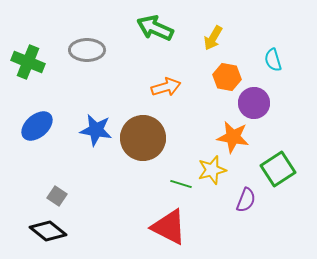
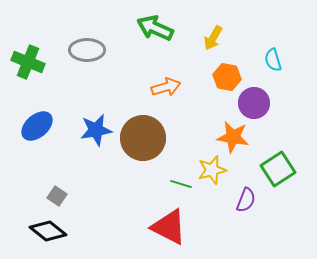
blue star: rotated 20 degrees counterclockwise
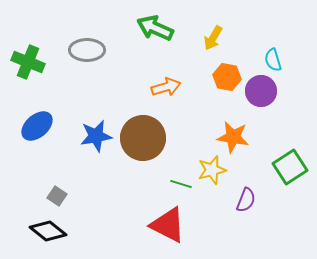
purple circle: moved 7 px right, 12 px up
blue star: moved 6 px down
green square: moved 12 px right, 2 px up
red triangle: moved 1 px left, 2 px up
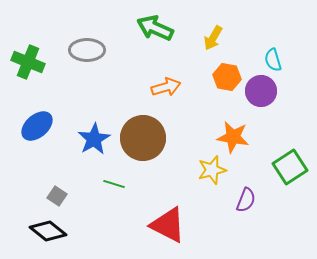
blue star: moved 2 px left, 3 px down; rotated 20 degrees counterclockwise
green line: moved 67 px left
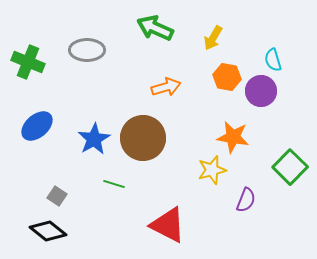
green square: rotated 12 degrees counterclockwise
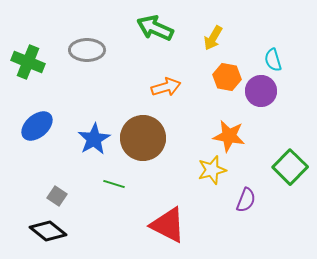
orange star: moved 4 px left, 1 px up
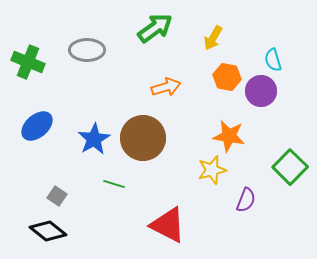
green arrow: rotated 120 degrees clockwise
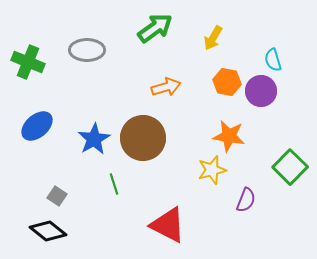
orange hexagon: moved 5 px down
green line: rotated 55 degrees clockwise
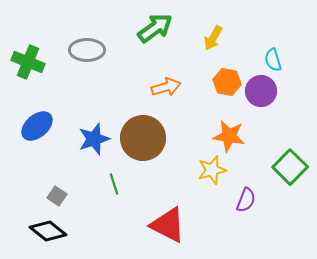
blue star: rotated 12 degrees clockwise
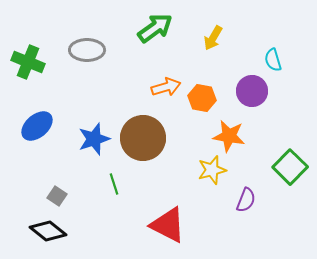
orange hexagon: moved 25 px left, 16 px down
purple circle: moved 9 px left
